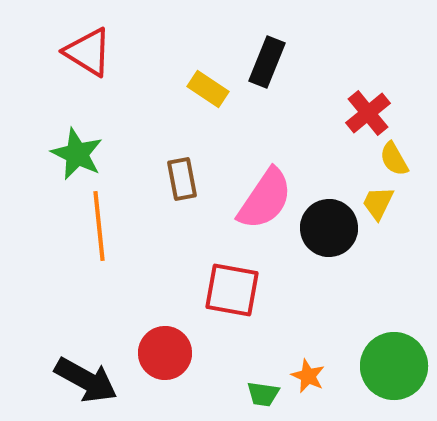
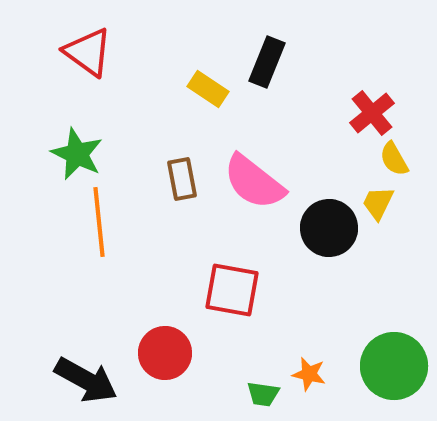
red triangle: rotated 4 degrees clockwise
red cross: moved 4 px right
pink semicircle: moved 11 px left, 17 px up; rotated 94 degrees clockwise
orange line: moved 4 px up
orange star: moved 1 px right, 2 px up; rotated 12 degrees counterclockwise
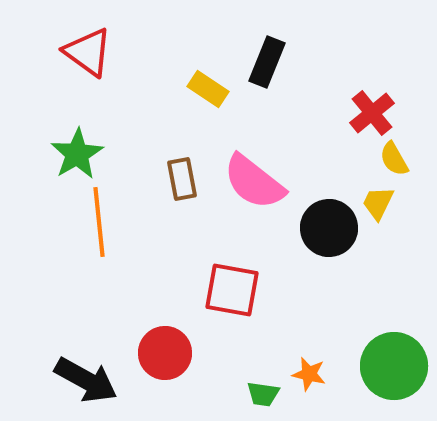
green star: rotated 16 degrees clockwise
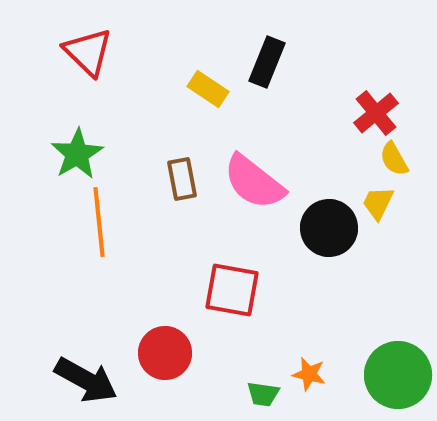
red triangle: rotated 8 degrees clockwise
red cross: moved 4 px right
green circle: moved 4 px right, 9 px down
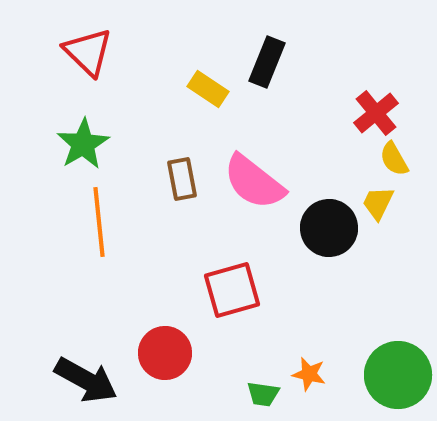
green star: moved 6 px right, 10 px up
red square: rotated 26 degrees counterclockwise
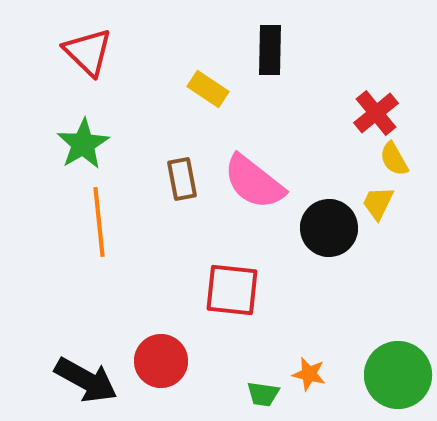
black rectangle: moved 3 px right, 12 px up; rotated 21 degrees counterclockwise
red square: rotated 22 degrees clockwise
red circle: moved 4 px left, 8 px down
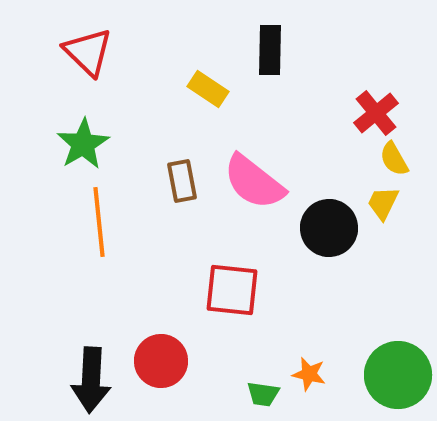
brown rectangle: moved 2 px down
yellow trapezoid: moved 5 px right
black arrow: moved 5 px right; rotated 64 degrees clockwise
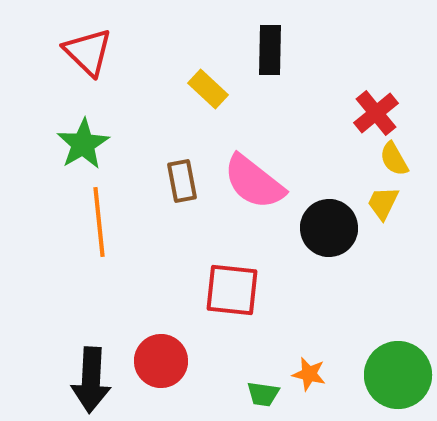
yellow rectangle: rotated 9 degrees clockwise
